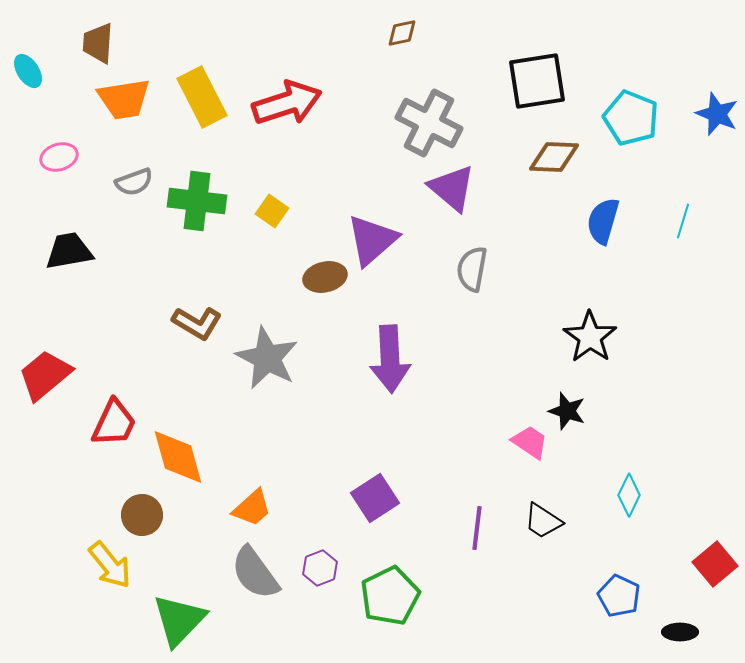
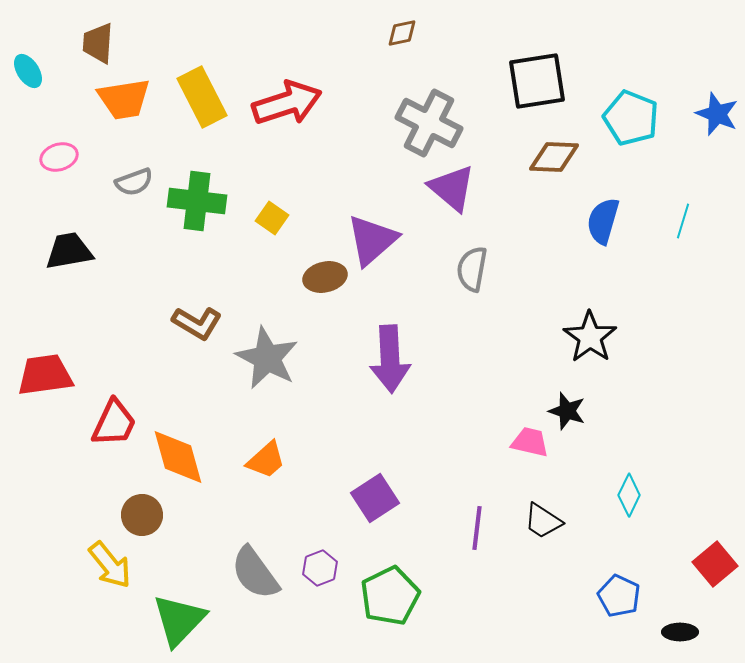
yellow square at (272, 211): moved 7 px down
red trapezoid at (45, 375): rotated 32 degrees clockwise
pink trapezoid at (530, 442): rotated 21 degrees counterclockwise
orange trapezoid at (252, 508): moved 14 px right, 48 px up
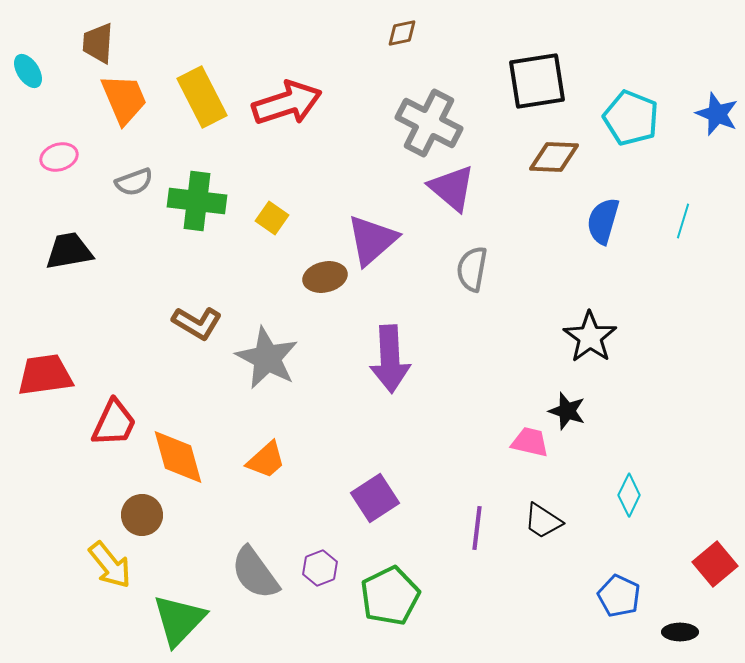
orange trapezoid at (124, 99): rotated 104 degrees counterclockwise
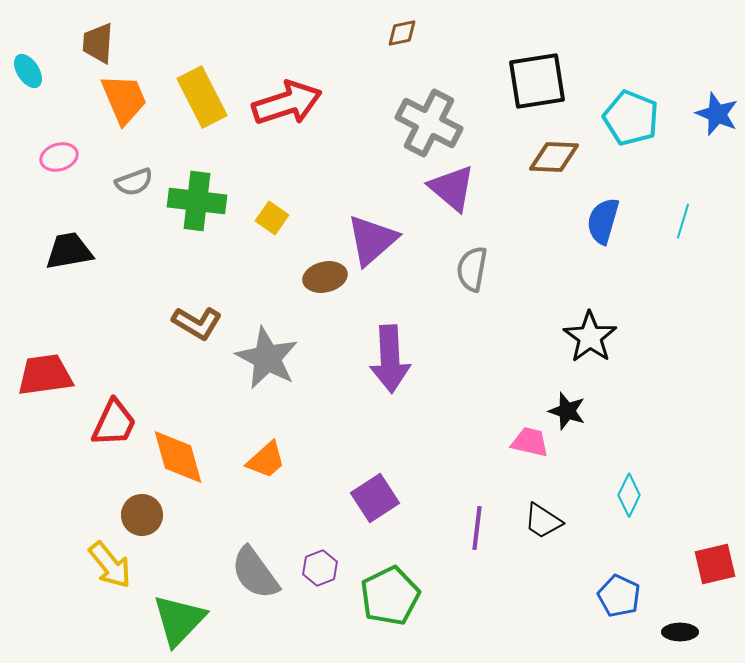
red square at (715, 564): rotated 27 degrees clockwise
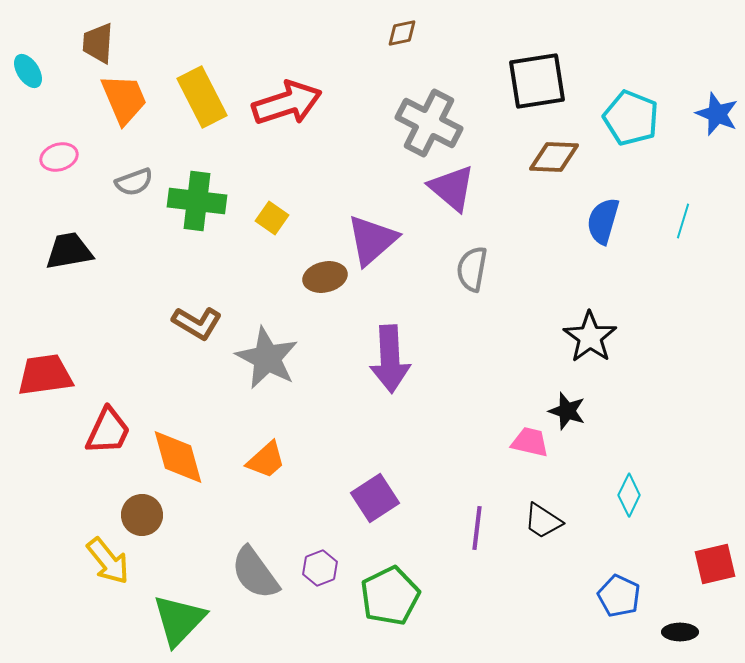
red trapezoid at (114, 423): moved 6 px left, 8 px down
yellow arrow at (110, 565): moved 2 px left, 4 px up
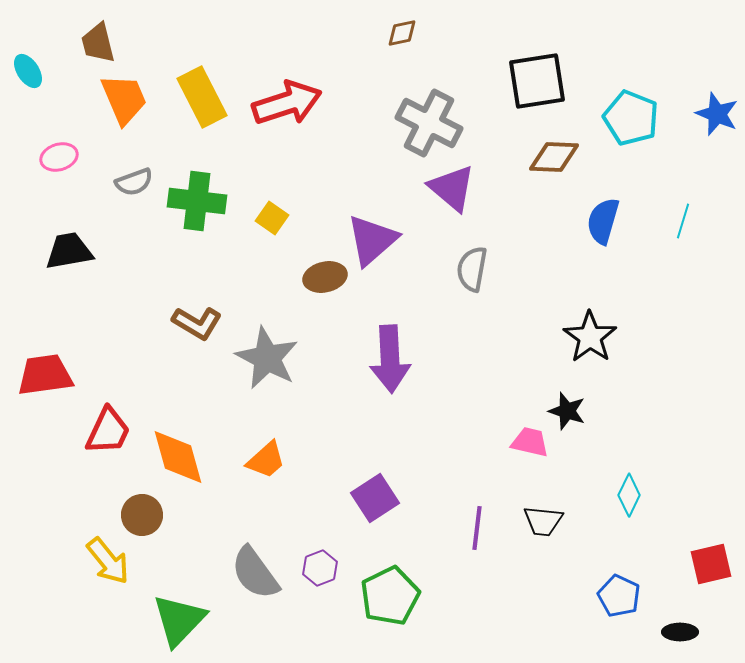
brown trapezoid at (98, 43): rotated 18 degrees counterclockwise
black trapezoid at (543, 521): rotated 27 degrees counterclockwise
red square at (715, 564): moved 4 px left
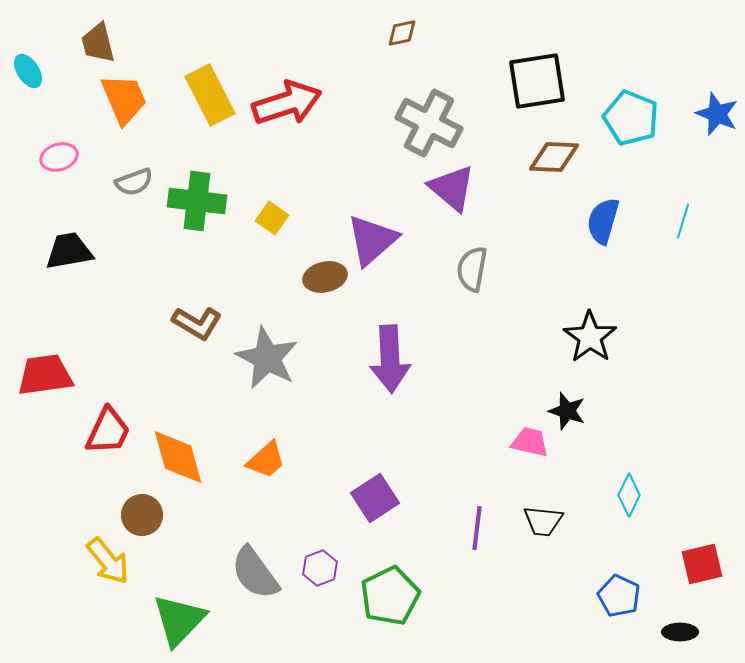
yellow rectangle at (202, 97): moved 8 px right, 2 px up
red square at (711, 564): moved 9 px left
